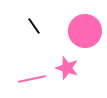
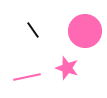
black line: moved 1 px left, 4 px down
pink line: moved 5 px left, 2 px up
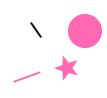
black line: moved 3 px right
pink line: rotated 8 degrees counterclockwise
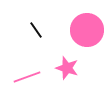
pink circle: moved 2 px right, 1 px up
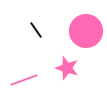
pink circle: moved 1 px left, 1 px down
pink line: moved 3 px left, 3 px down
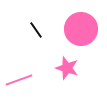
pink circle: moved 5 px left, 2 px up
pink line: moved 5 px left
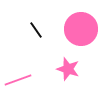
pink star: moved 1 px right, 1 px down
pink line: moved 1 px left
